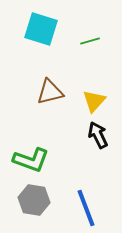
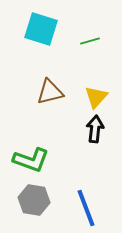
yellow triangle: moved 2 px right, 4 px up
black arrow: moved 3 px left, 6 px up; rotated 32 degrees clockwise
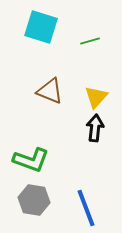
cyan square: moved 2 px up
brown triangle: moved 1 px up; rotated 36 degrees clockwise
black arrow: moved 1 px up
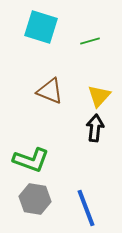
yellow triangle: moved 3 px right, 1 px up
gray hexagon: moved 1 px right, 1 px up
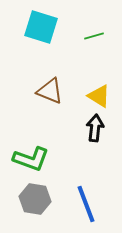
green line: moved 4 px right, 5 px up
yellow triangle: rotated 40 degrees counterclockwise
green L-shape: moved 1 px up
blue line: moved 4 px up
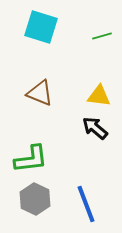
green line: moved 8 px right
brown triangle: moved 10 px left, 2 px down
yellow triangle: rotated 25 degrees counterclockwise
black arrow: rotated 56 degrees counterclockwise
green L-shape: rotated 27 degrees counterclockwise
gray hexagon: rotated 16 degrees clockwise
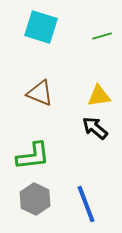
yellow triangle: rotated 15 degrees counterclockwise
green L-shape: moved 2 px right, 3 px up
